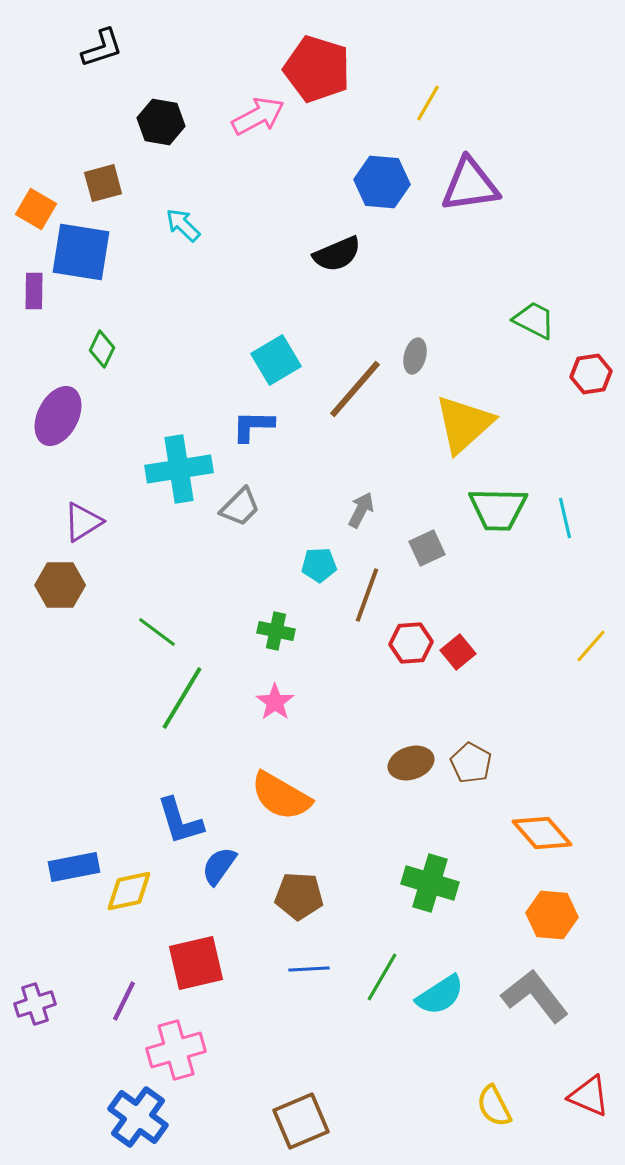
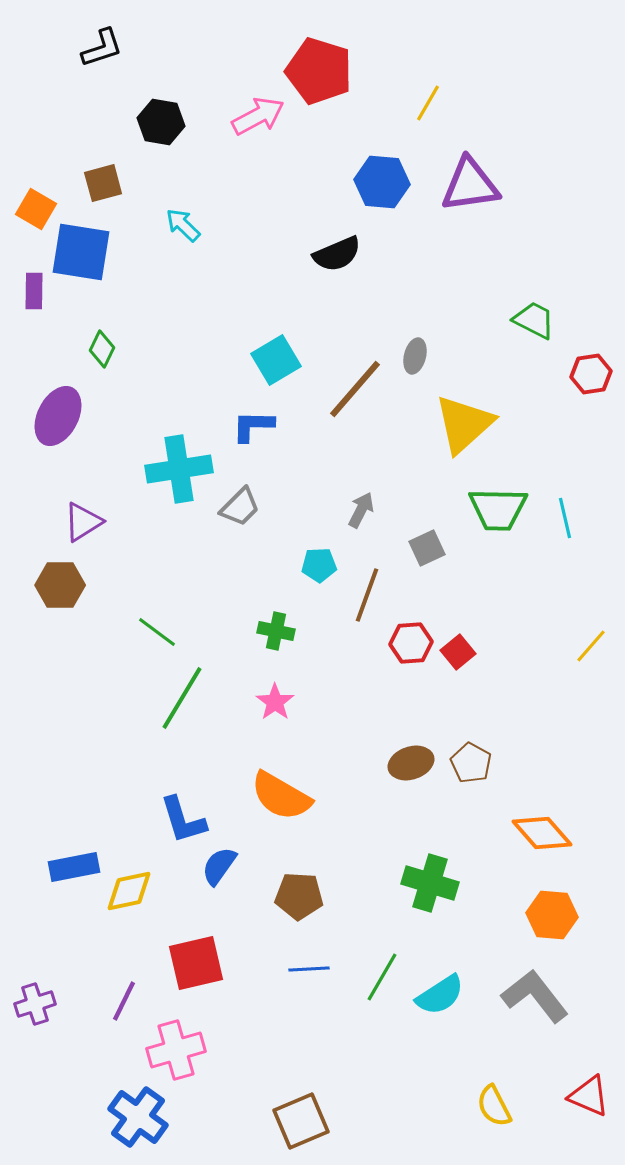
red pentagon at (317, 69): moved 2 px right, 2 px down
blue L-shape at (180, 821): moved 3 px right, 1 px up
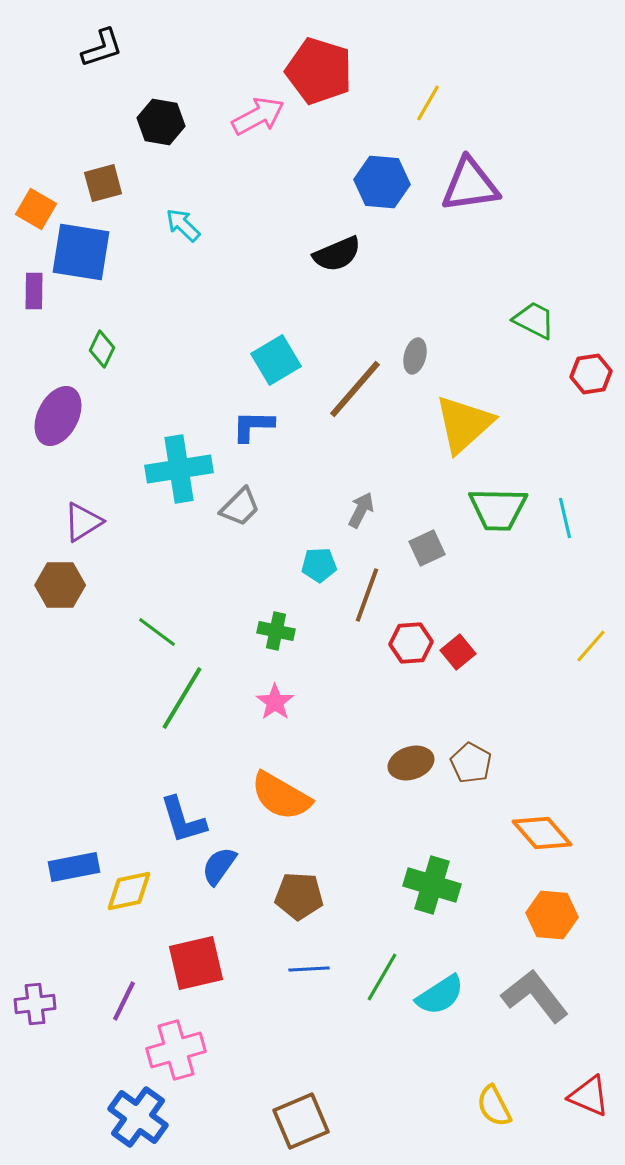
green cross at (430, 883): moved 2 px right, 2 px down
purple cross at (35, 1004): rotated 12 degrees clockwise
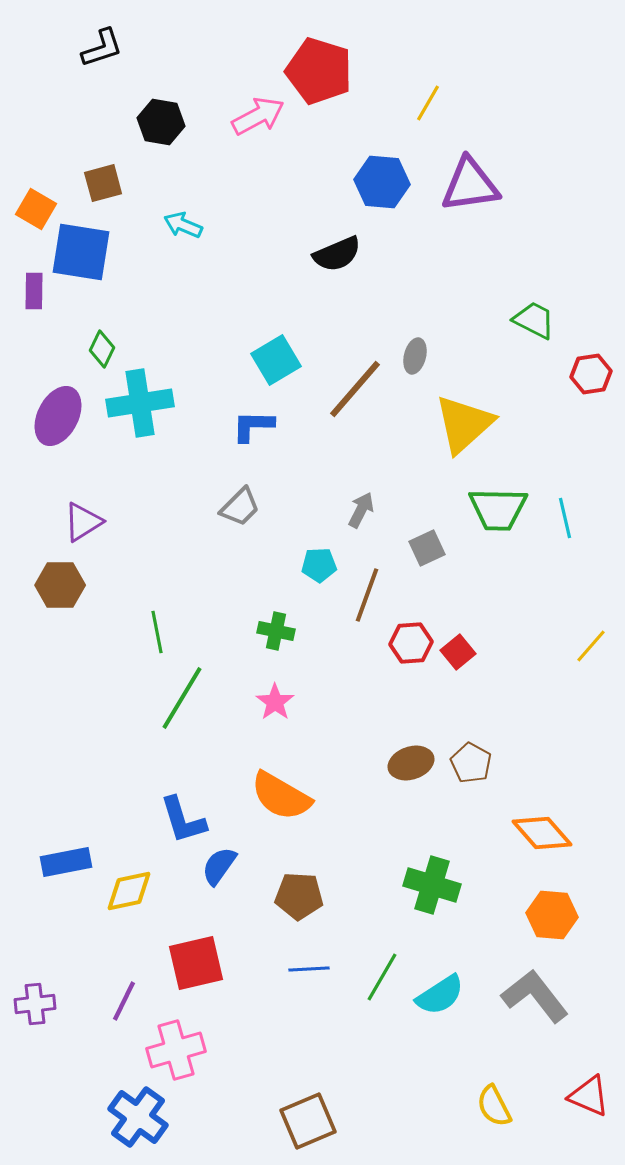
cyan arrow at (183, 225): rotated 21 degrees counterclockwise
cyan cross at (179, 469): moved 39 px left, 66 px up
green line at (157, 632): rotated 42 degrees clockwise
blue rectangle at (74, 867): moved 8 px left, 5 px up
brown square at (301, 1121): moved 7 px right
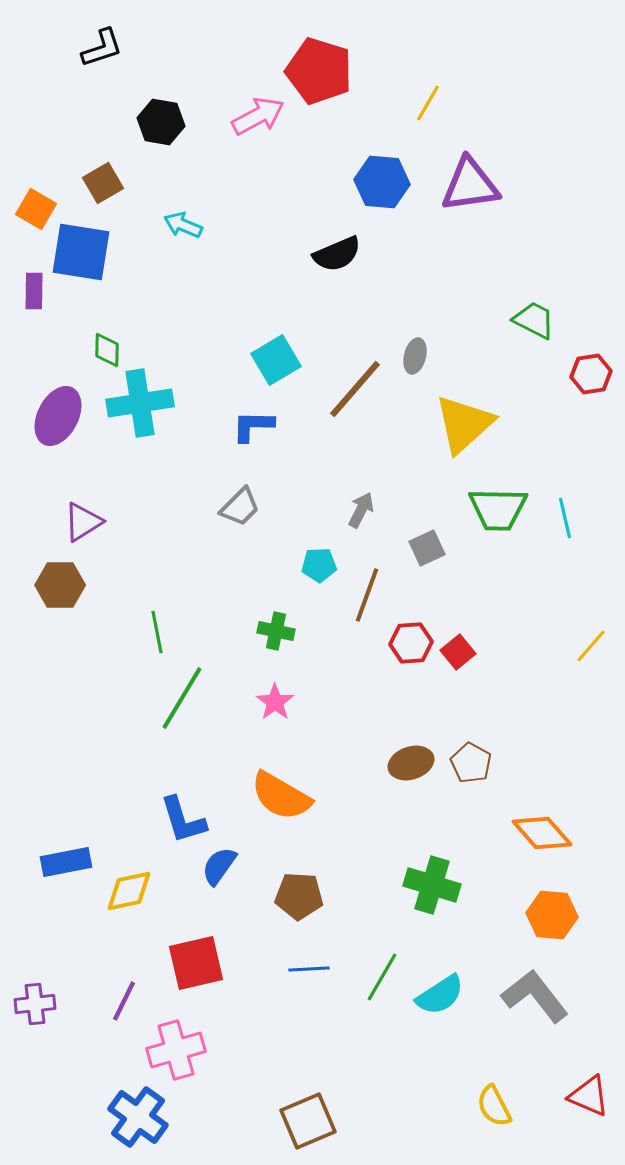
brown square at (103, 183): rotated 15 degrees counterclockwise
green diamond at (102, 349): moved 5 px right, 1 px down; rotated 24 degrees counterclockwise
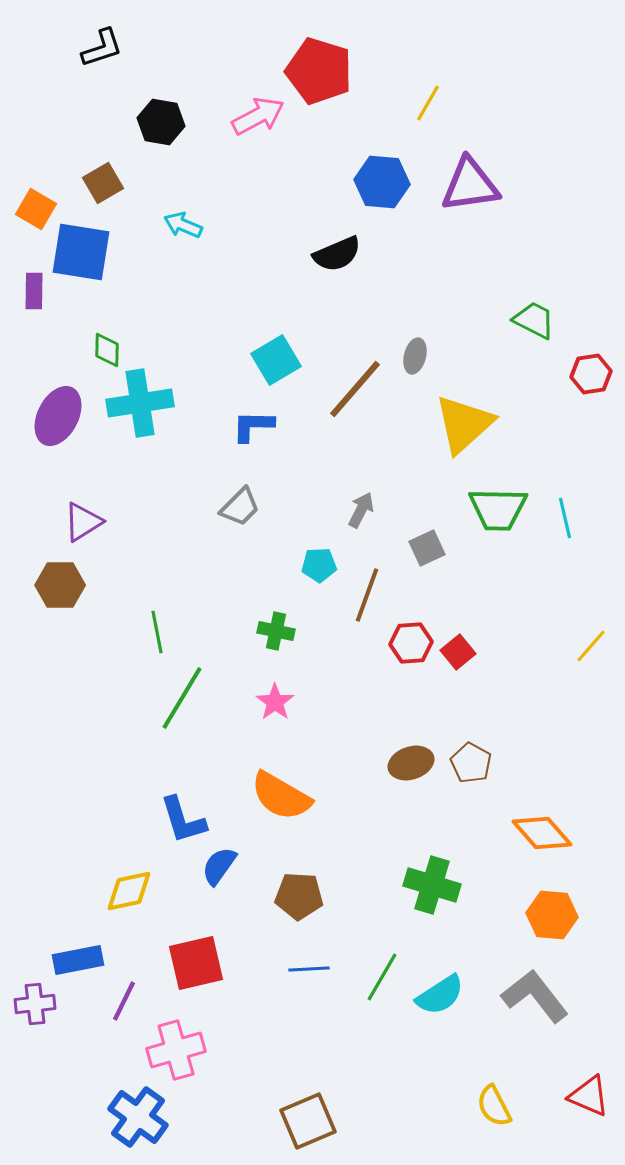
blue rectangle at (66, 862): moved 12 px right, 98 px down
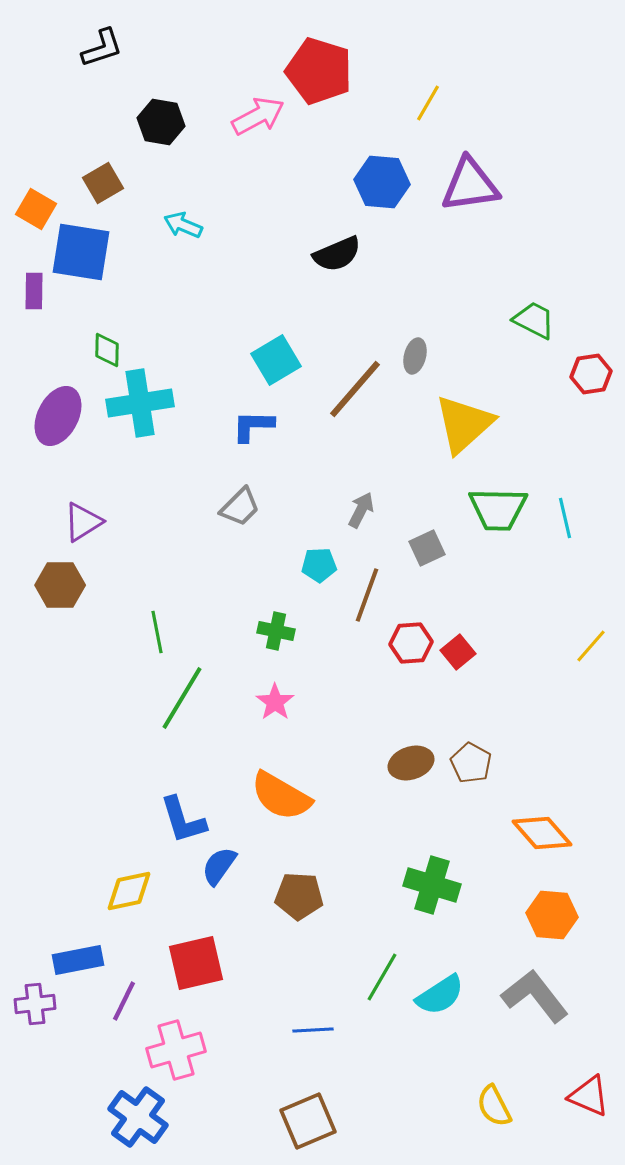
blue line at (309, 969): moved 4 px right, 61 px down
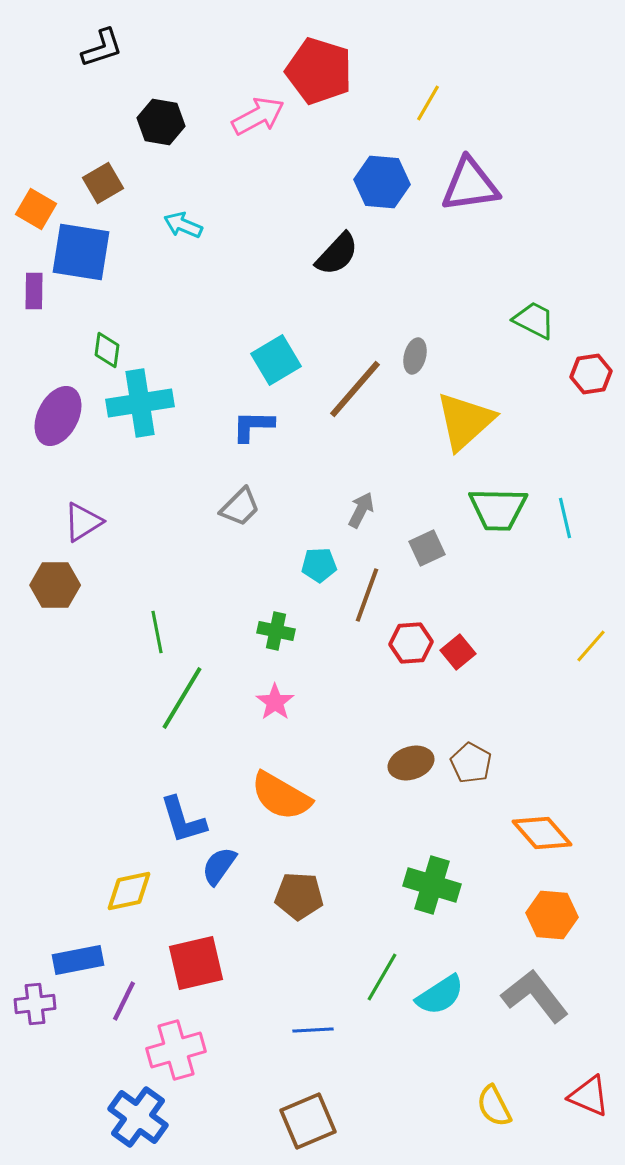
black semicircle at (337, 254): rotated 24 degrees counterclockwise
green diamond at (107, 350): rotated 6 degrees clockwise
yellow triangle at (464, 424): moved 1 px right, 3 px up
brown hexagon at (60, 585): moved 5 px left
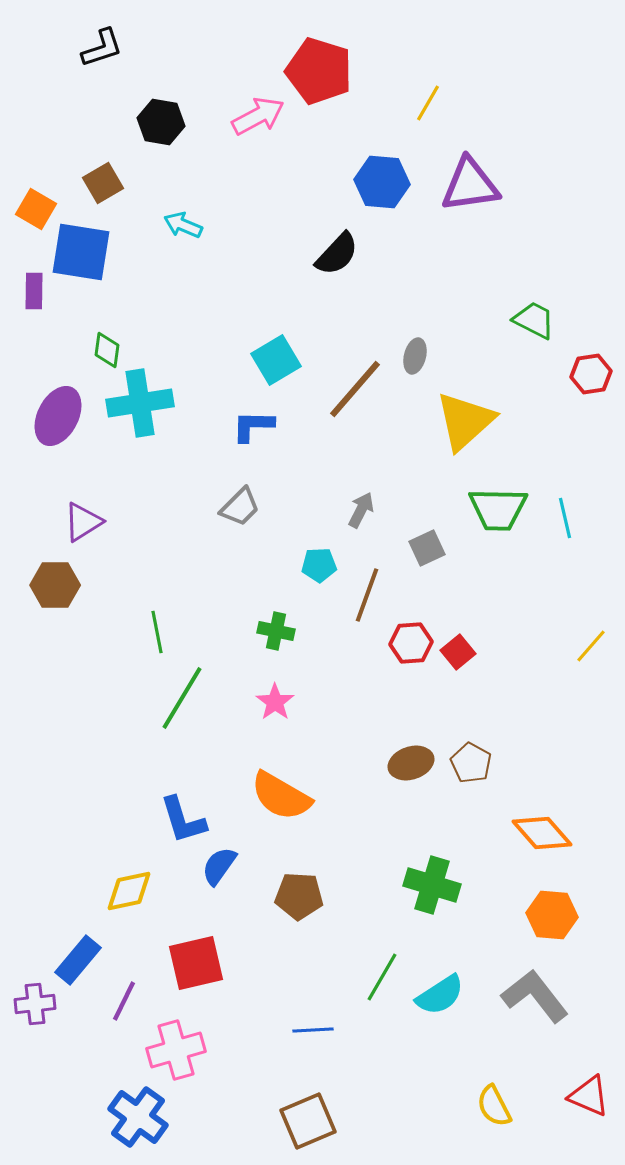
blue rectangle at (78, 960): rotated 39 degrees counterclockwise
